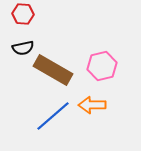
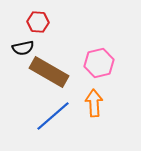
red hexagon: moved 15 px right, 8 px down
pink hexagon: moved 3 px left, 3 px up
brown rectangle: moved 4 px left, 2 px down
orange arrow: moved 2 px right, 2 px up; rotated 88 degrees clockwise
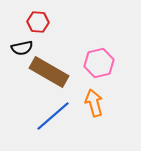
black semicircle: moved 1 px left
orange arrow: rotated 12 degrees counterclockwise
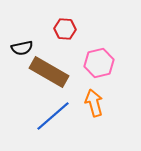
red hexagon: moved 27 px right, 7 px down
